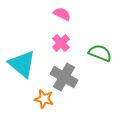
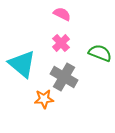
orange star: rotated 18 degrees counterclockwise
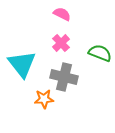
cyan triangle: rotated 12 degrees clockwise
gray cross: rotated 16 degrees counterclockwise
